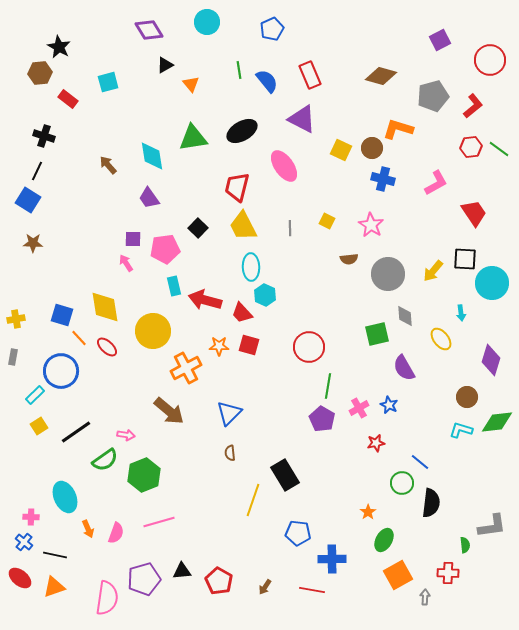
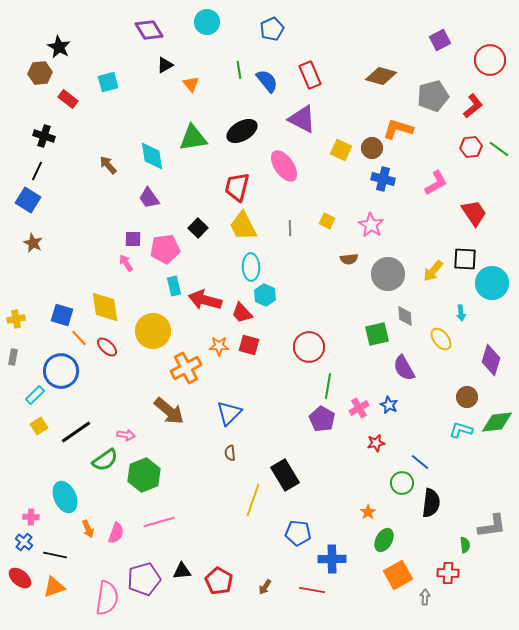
brown star at (33, 243): rotated 24 degrees clockwise
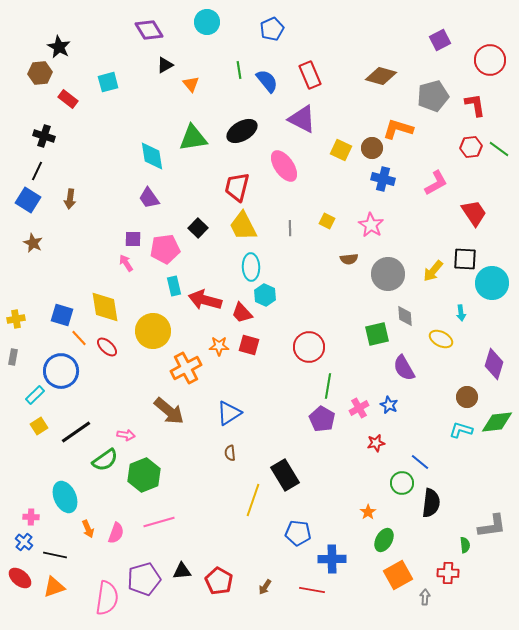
red L-shape at (473, 106): moved 2 px right, 1 px up; rotated 60 degrees counterclockwise
brown arrow at (108, 165): moved 38 px left, 34 px down; rotated 132 degrees counterclockwise
yellow ellipse at (441, 339): rotated 25 degrees counterclockwise
purple diamond at (491, 360): moved 3 px right, 4 px down
blue triangle at (229, 413): rotated 12 degrees clockwise
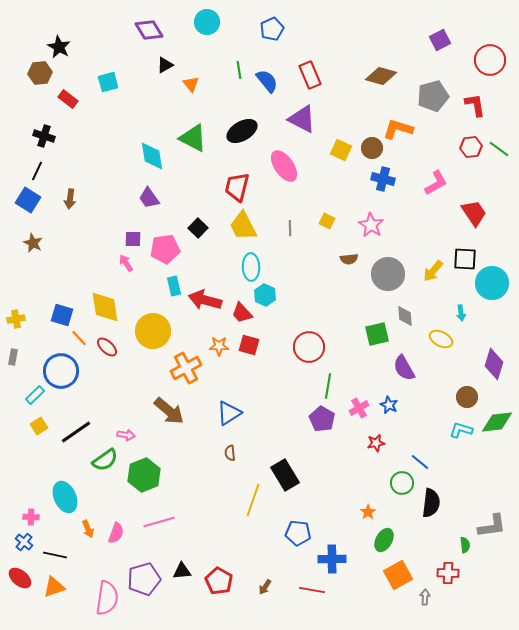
green triangle at (193, 138): rotated 36 degrees clockwise
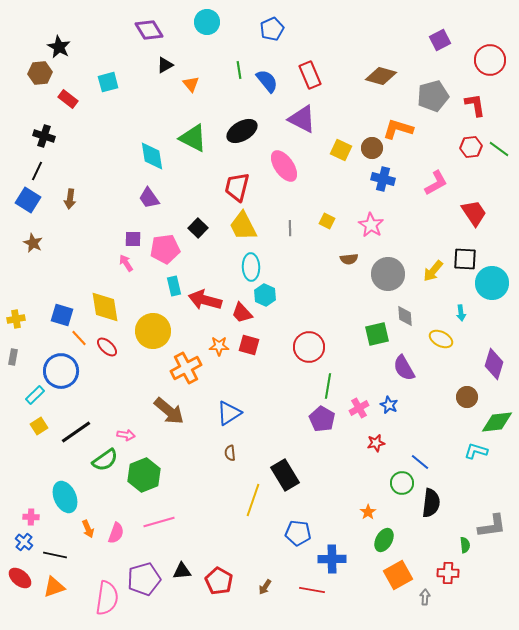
cyan L-shape at (461, 430): moved 15 px right, 21 px down
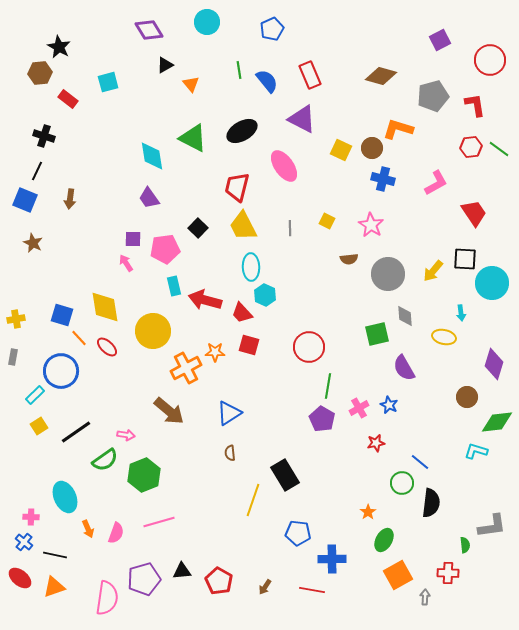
blue square at (28, 200): moved 3 px left; rotated 10 degrees counterclockwise
yellow ellipse at (441, 339): moved 3 px right, 2 px up; rotated 15 degrees counterclockwise
orange star at (219, 346): moved 4 px left, 6 px down
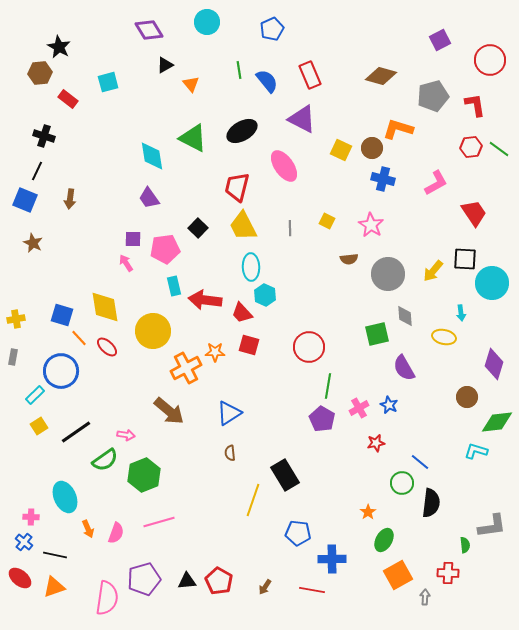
red arrow at (205, 300): rotated 8 degrees counterclockwise
black triangle at (182, 571): moved 5 px right, 10 px down
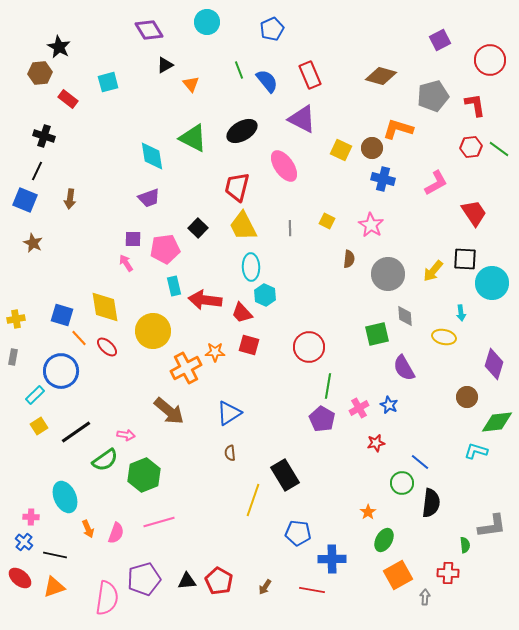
green line at (239, 70): rotated 12 degrees counterclockwise
purple trapezoid at (149, 198): rotated 75 degrees counterclockwise
brown semicircle at (349, 259): rotated 78 degrees counterclockwise
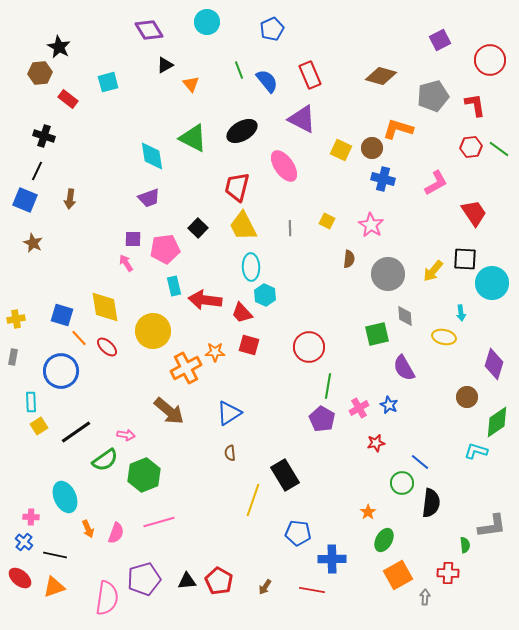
cyan rectangle at (35, 395): moved 4 px left, 7 px down; rotated 48 degrees counterclockwise
green diamond at (497, 422): rotated 28 degrees counterclockwise
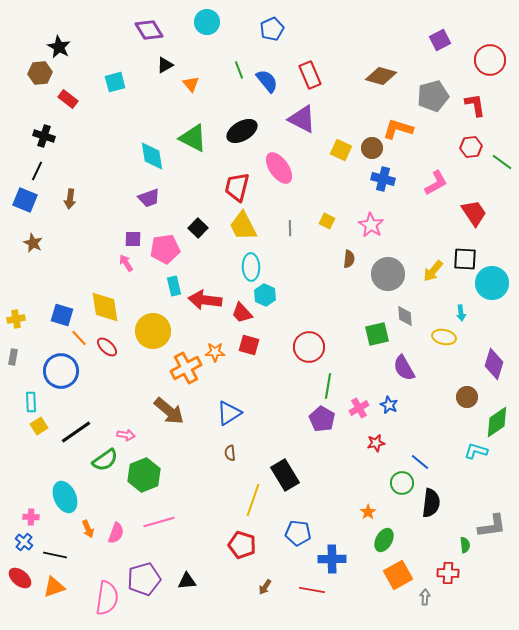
cyan square at (108, 82): moved 7 px right
green line at (499, 149): moved 3 px right, 13 px down
pink ellipse at (284, 166): moved 5 px left, 2 px down
red pentagon at (219, 581): moved 23 px right, 36 px up; rotated 12 degrees counterclockwise
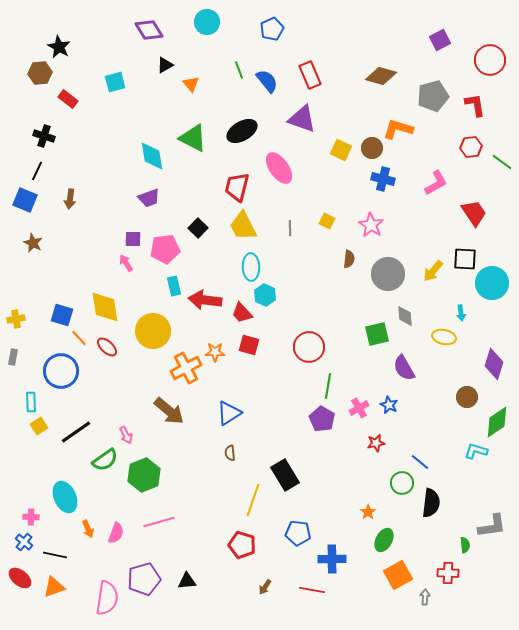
purple triangle at (302, 119): rotated 8 degrees counterclockwise
pink arrow at (126, 435): rotated 54 degrees clockwise
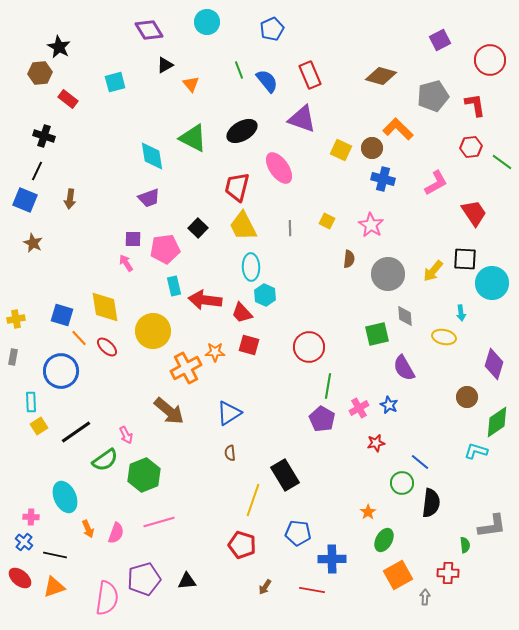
orange L-shape at (398, 129): rotated 28 degrees clockwise
